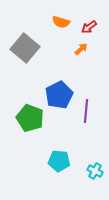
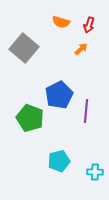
red arrow: moved 2 px up; rotated 35 degrees counterclockwise
gray square: moved 1 px left
cyan pentagon: rotated 20 degrees counterclockwise
cyan cross: moved 1 px down; rotated 28 degrees counterclockwise
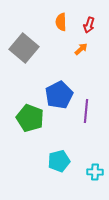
orange semicircle: rotated 72 degrees clockwise
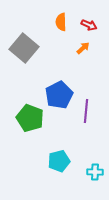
red arrow: rotated 84 degrees counterclockwise
orange arrow: moved 2 px right, 1 px up
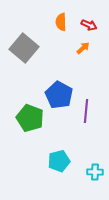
blue pentagon: rotated 16 degrees counterclockwise
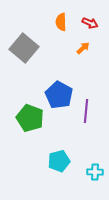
red arrow: moved 1 px right, 2 px up
